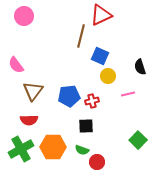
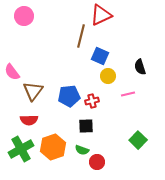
pink semicircle: moved 4 px left, 7 px down
orange hexagon: rotated 20 degrees counterclockwise
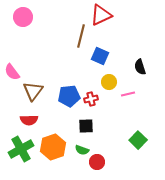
pink circle: moved 1 px left, 1 px down
yellow circle: moved 1 px right, 6 px down
red cross: moved 1 px left, 2 px up
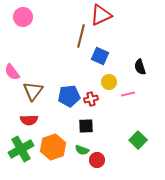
red circle: moved 2 px up
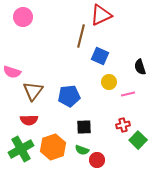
pink semicircle: rotated 36 degrees counterclockwise
red cross: moved 32 px right, 26 px down
black square: moved 2 px left, 1 px down
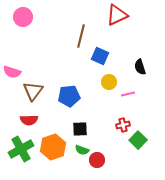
red triangle: moved 16 px right
black square: moved 4 px left, 2 px down
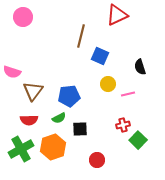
yellow circle: moved 1 px left, 2 px down
green semicircle: moved 23 px left, 32 px up; rotated 48 degrees counterclockwise
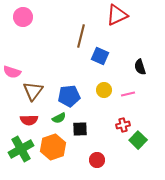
yellow circle: moved 4 px left, 6 px down
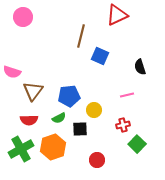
yellow circle: moved 10 px left, 20 px down
pink line: moved 1 px left, 1 px down
green square: moved 1 px left, 4 px down
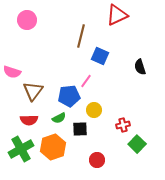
pink circle: moved 4 px right, 3 px down
pink line: moved 41 px left, 14 px up; rotated 40 degrees counterclockwise
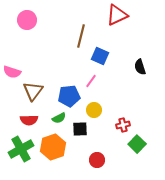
pink line: moved 5 px right
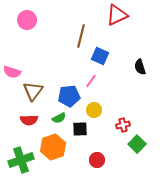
green cross: moved 11 px down; rotated 10 degrees clockwise
